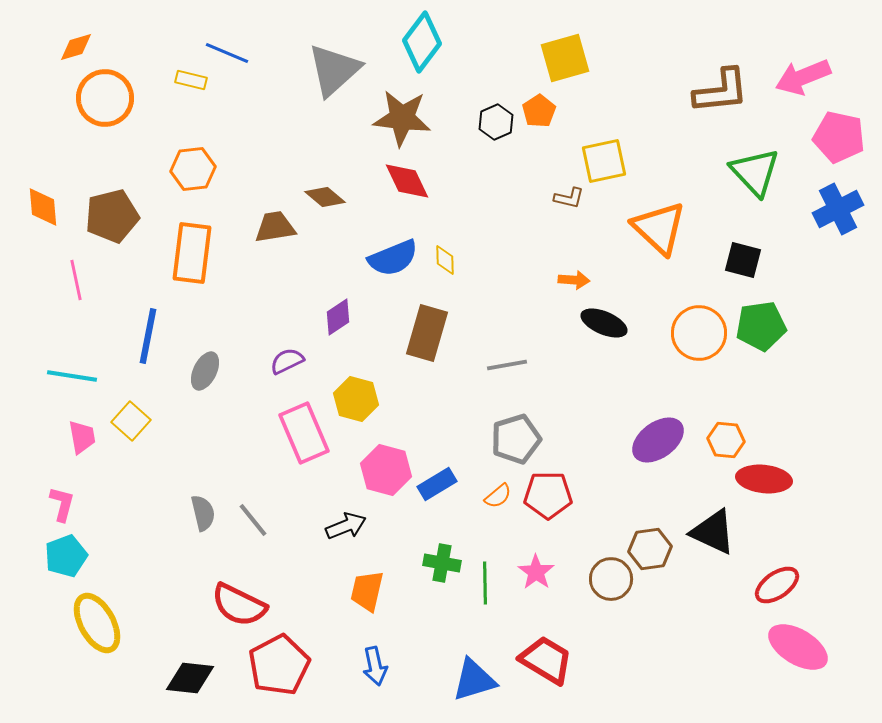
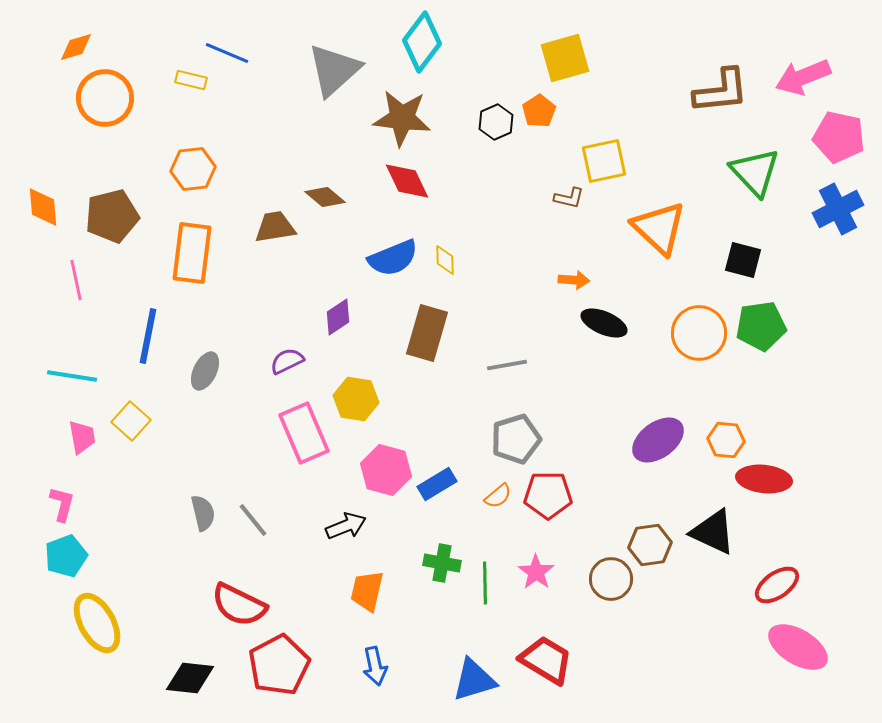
yellow hexagon at (356, 399): rotated 6 degrees counterclockwise
brown hexagon at (650, 549): moved 4 px up
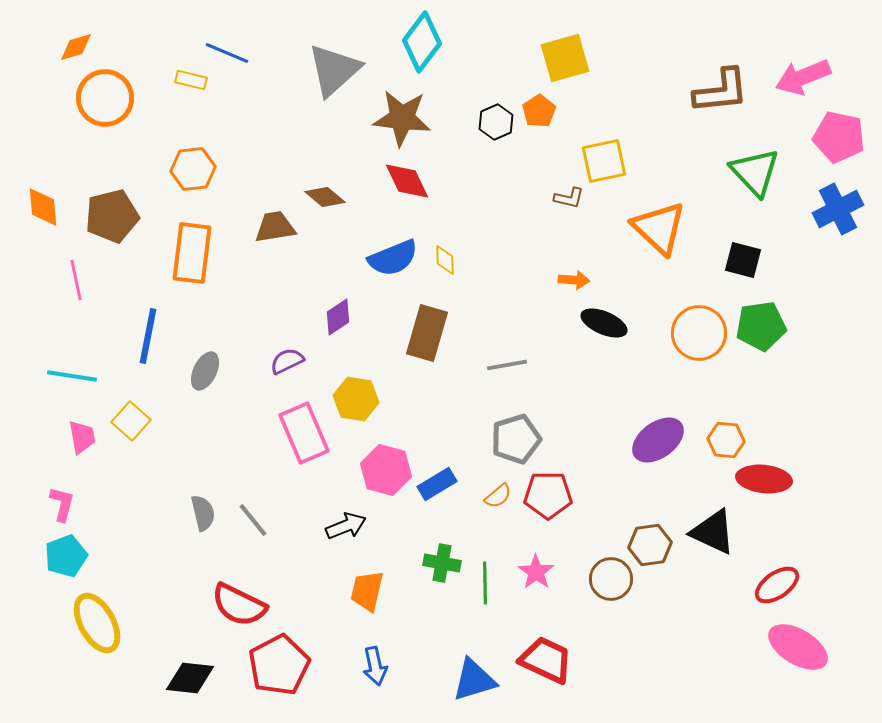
red trapezoid at (546, 660): rotated 6 degrees counterclockwise
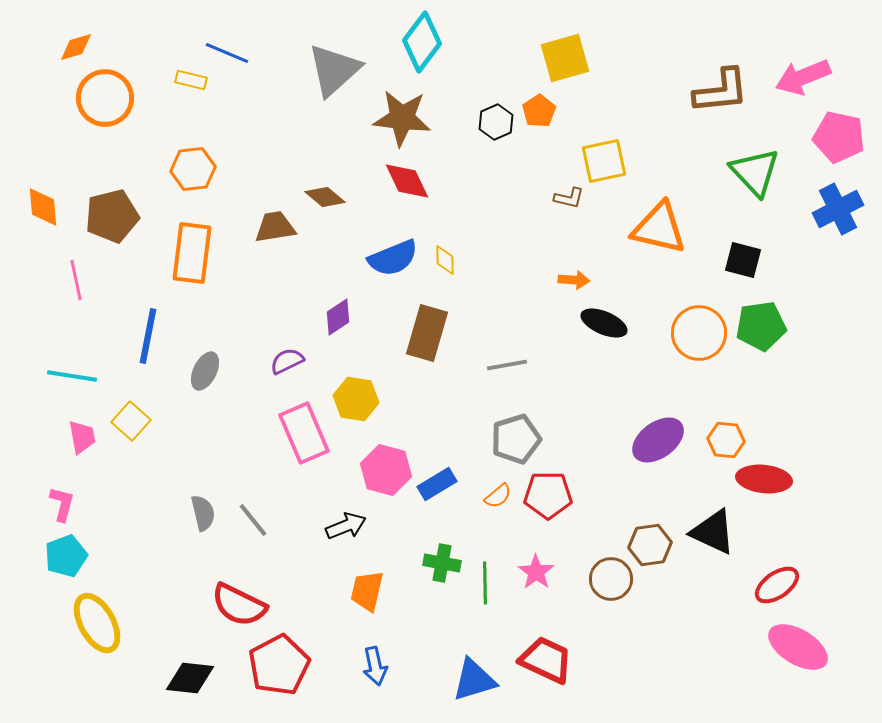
orange triangle at (659, 228): rotated 30 degrees counterclockwise
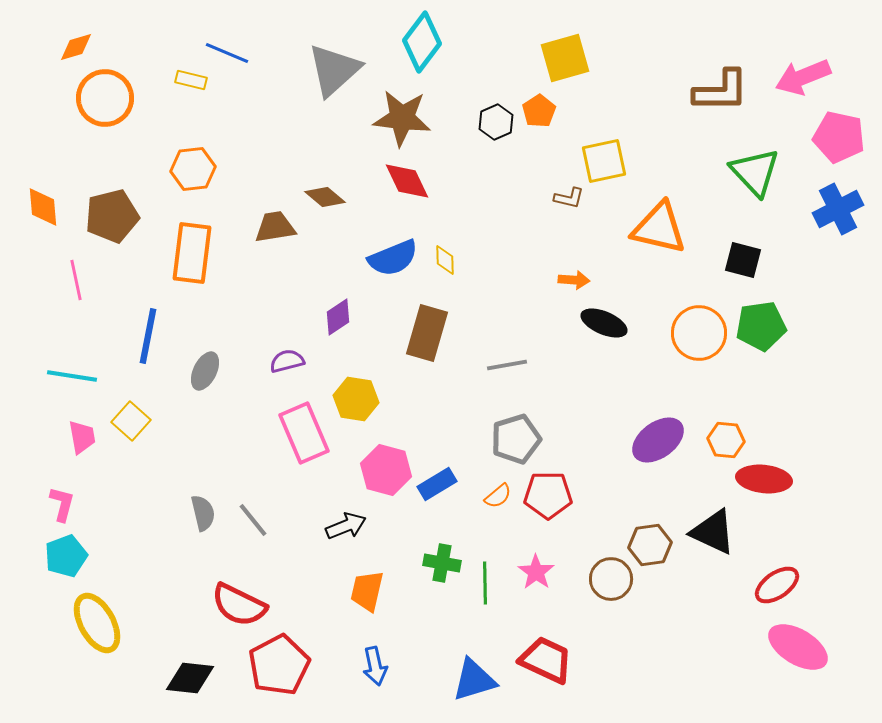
brown L-shape at (721, 91): rotated 6 degrees clockwise
purple semicircle at (287, 361): rotated 12 degrees clockwise
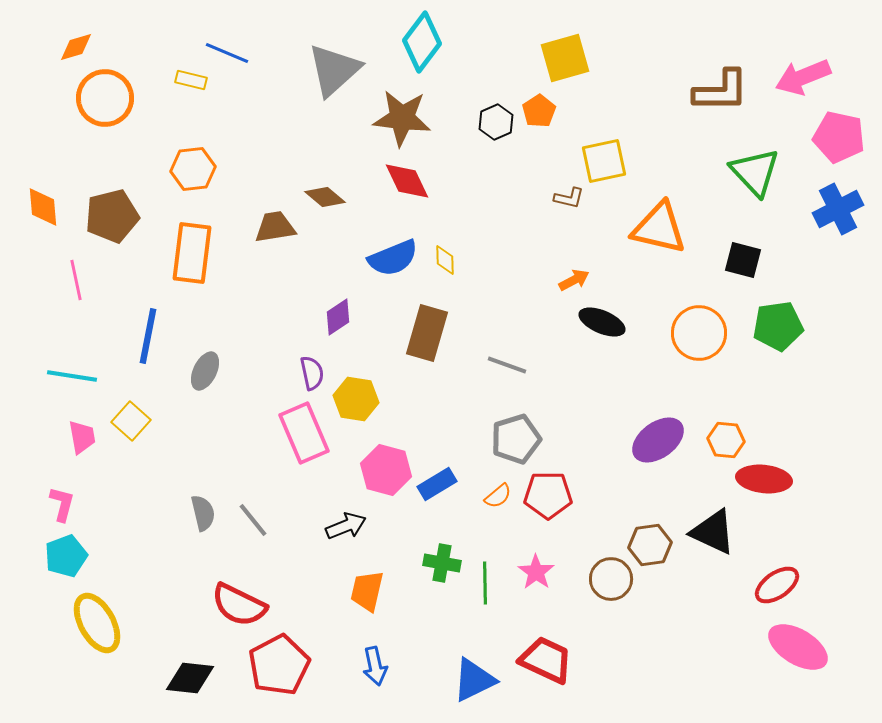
orange arrow at (574, 280): rotated 32 degrees counterclockwise
black ellipse at (604, 323): moved 2 px left, 1 px up
green pentagon at (761, 326): moved 17 px right
purple semicircle at (287, 361): moved 25 px right, 12 px down; rotated 92 degrees clockwise
gray line at (507, 365): rotated 30 degrees clockwise
blue triangle at (474, 680): rotated 9 degrees counterclockwise
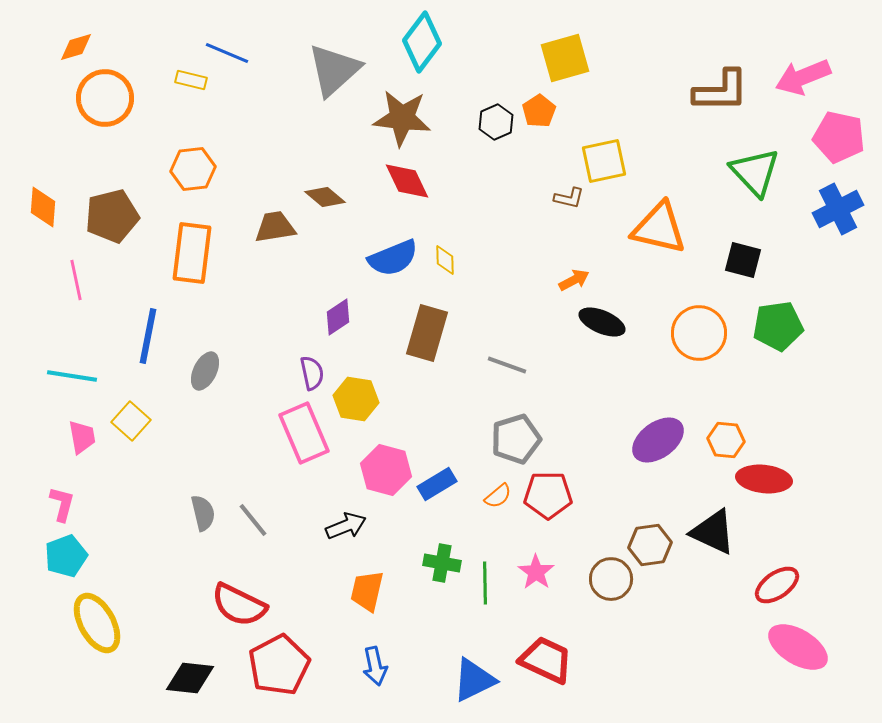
orange diamond at (43, 207): rotated 9 degrees clockwise
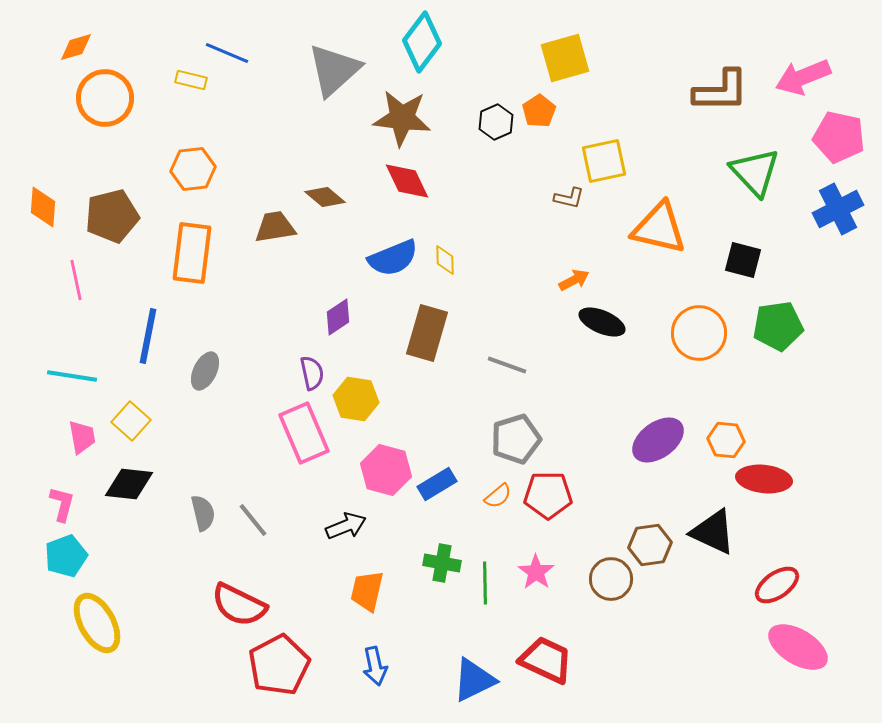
black diamond at (190, 678): moved 61 px left, 194 px up
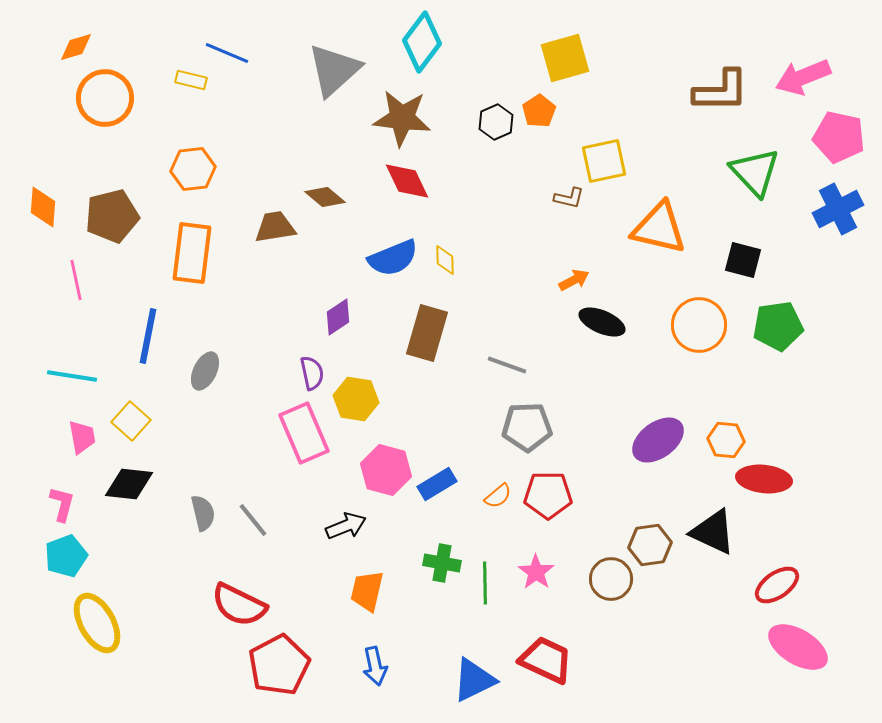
orange circle at (699, 333): moved 8 px up
gray pentagon at (516, 439): moved 11 px right, 12 px up; rotated 15 degrees clockwise
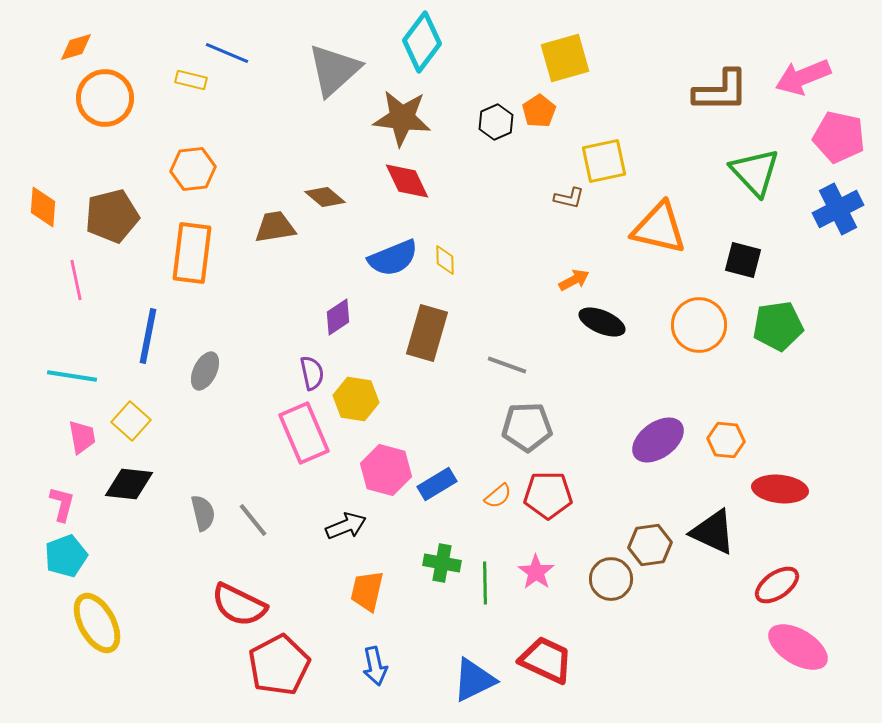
red ellipse at (764, 479): moved 16 px right, 10 px down
